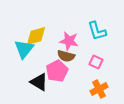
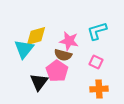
cyan L-shape: rotated 90 degrees clockwise
brown semicircle: moved 3 px left, 1 px up
pink pentagon: rotated 10 degrees counterclockwise
black triangle: rotated 36 degrees clockwise
orange cross: rotated 24 degrees clockwise
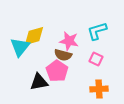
yellow diamond: moved 2 px left
cyan triangle: moved 4 px left, 2 px up
pink square: moved 3 px up
black triangle: rotated 42 degrees clockwise
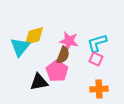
cyan L-shape: moved 12 px down
brown semicircle: rotated 84 degrees counterclockwise
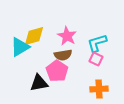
pink star: moved 2 px left, 5 px up; rotated 18 degrees clockwise
cyan triangle: rotated 20 degrees clockwise
brown semicircle: rotated 60 degrees clockwise
black triangle: moved 1 px down
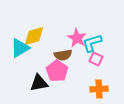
pink star: moved 10 px right, 2 px down
cyan L-shape: moved 5 px left
cyan triangle: moved 1 px down
